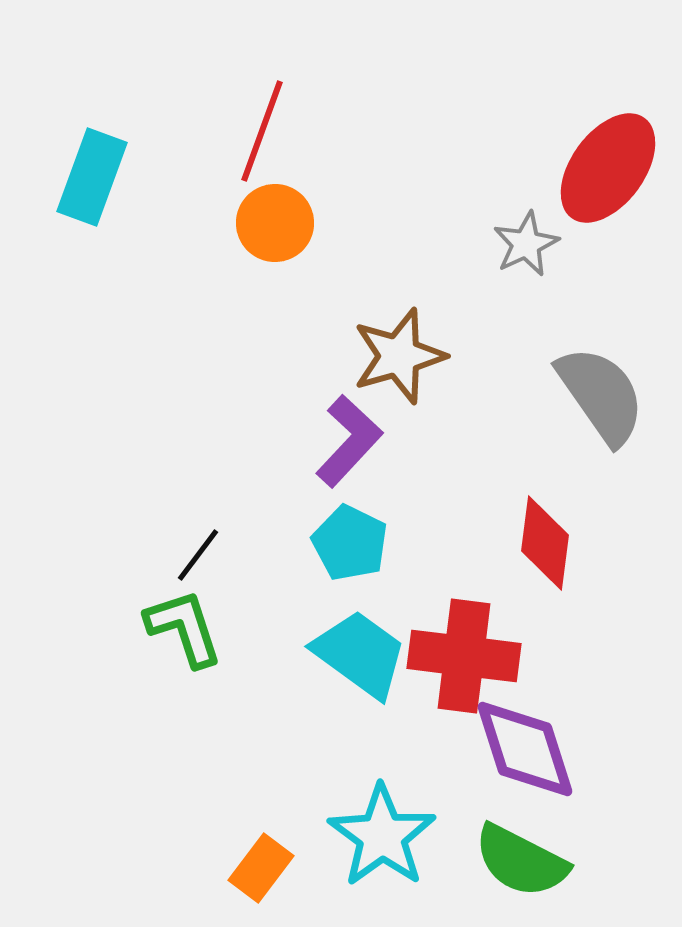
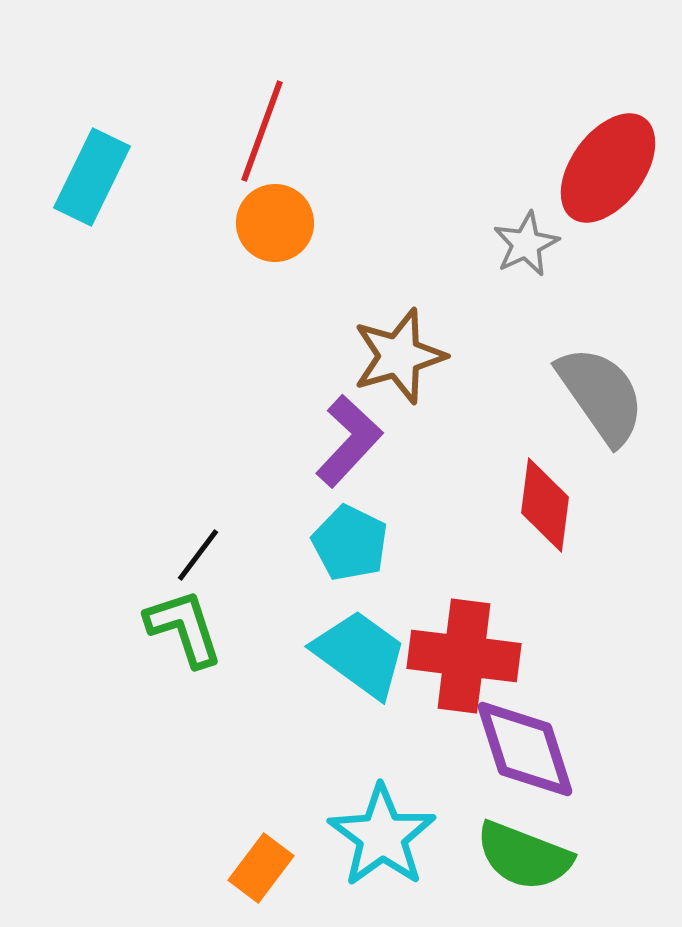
cyan rectangle: rotated 6 degrees clockwise
red diamond: moved 38 px up
green semicircle: moved 3 px right, 5 px up; rotated 6 degrees counterclockwise
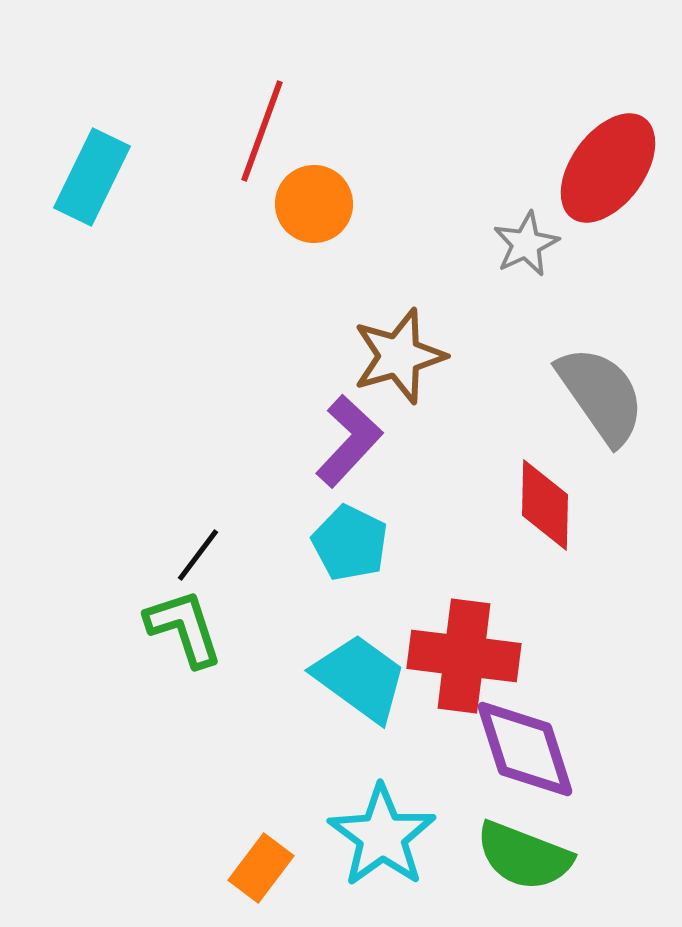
orange circle: moved 39 px right, 19 px up
red diamond: rotated 6 degrees counterclockwise
cyan trapezoid: moved 24 px down
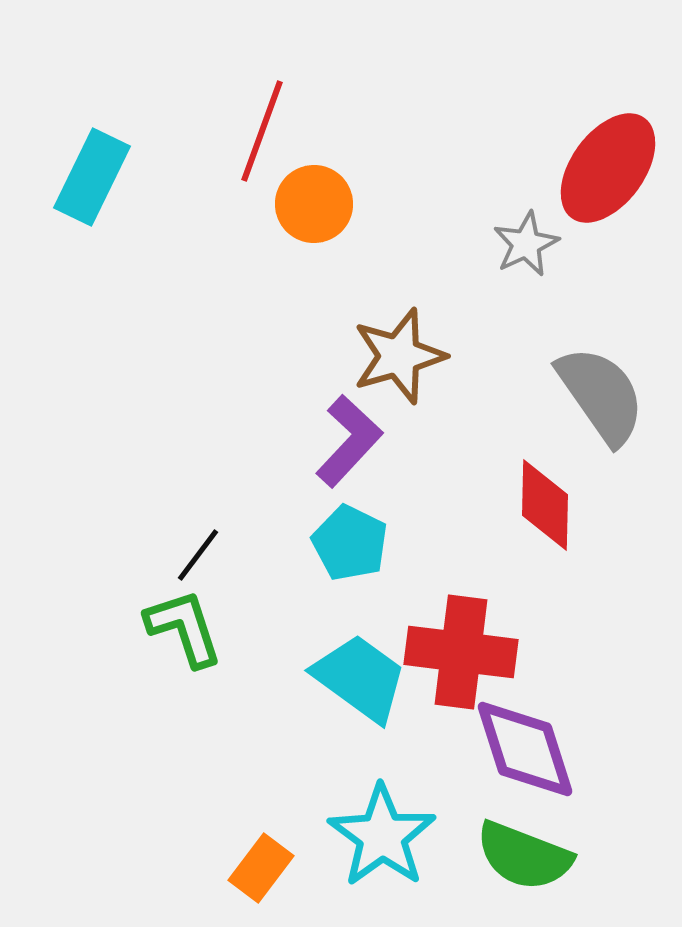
red cross: moved 3 px left, 4 px up
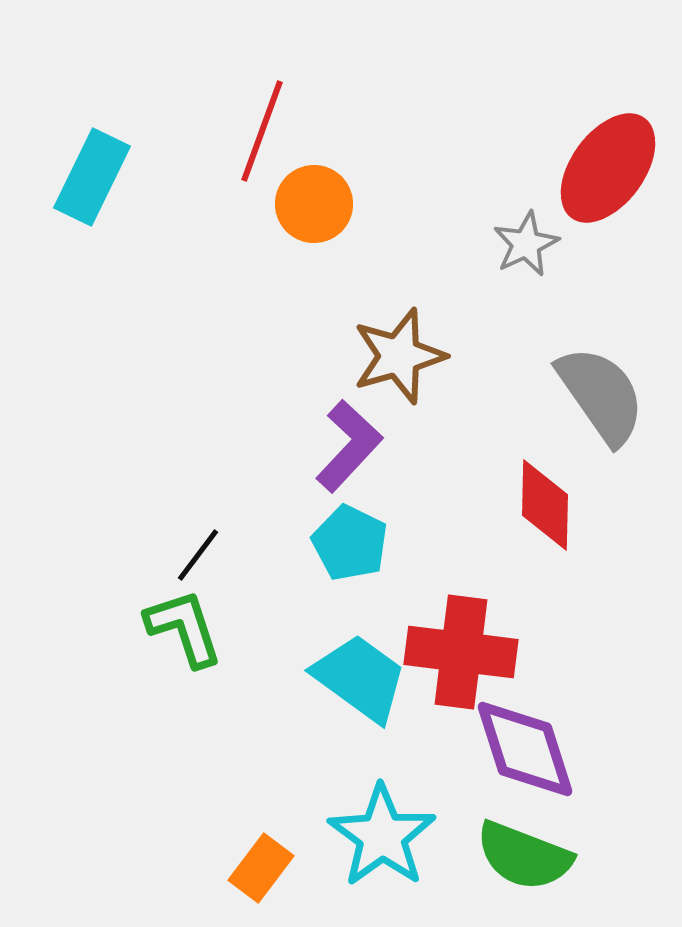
purple L-shape: moved 5 px down
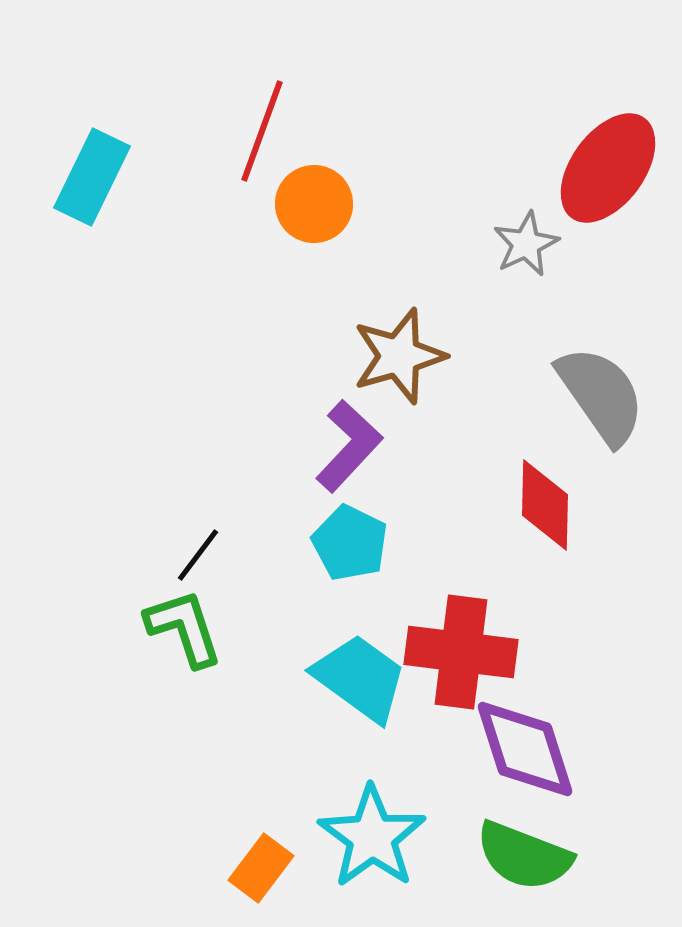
cyan star: moved 10 px left, 1 px down
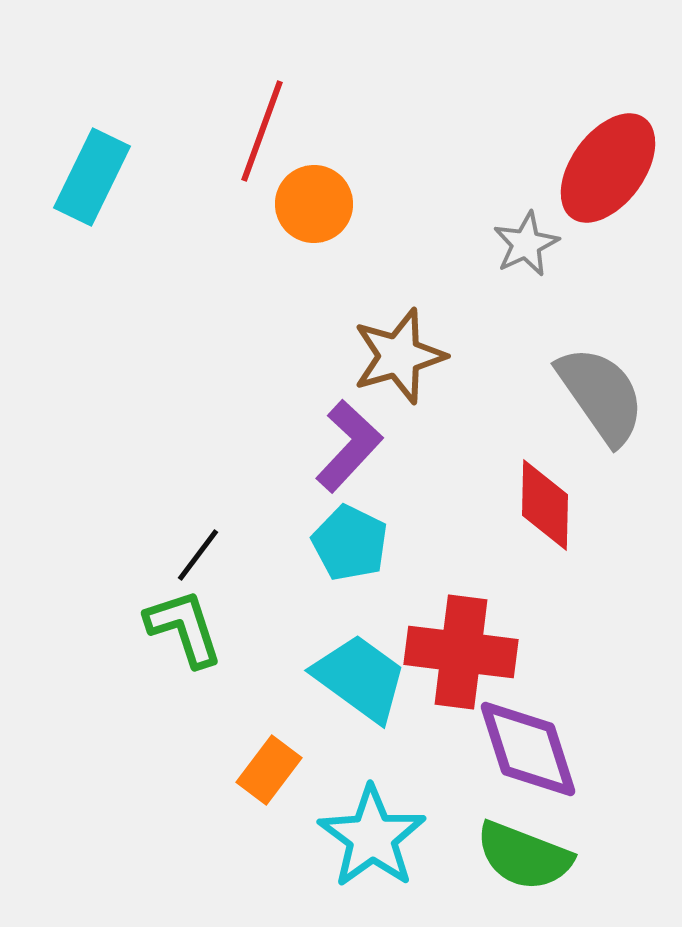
purple diamond: moved 3 px right
orange rectangle: moved 8 px right, 98 px up
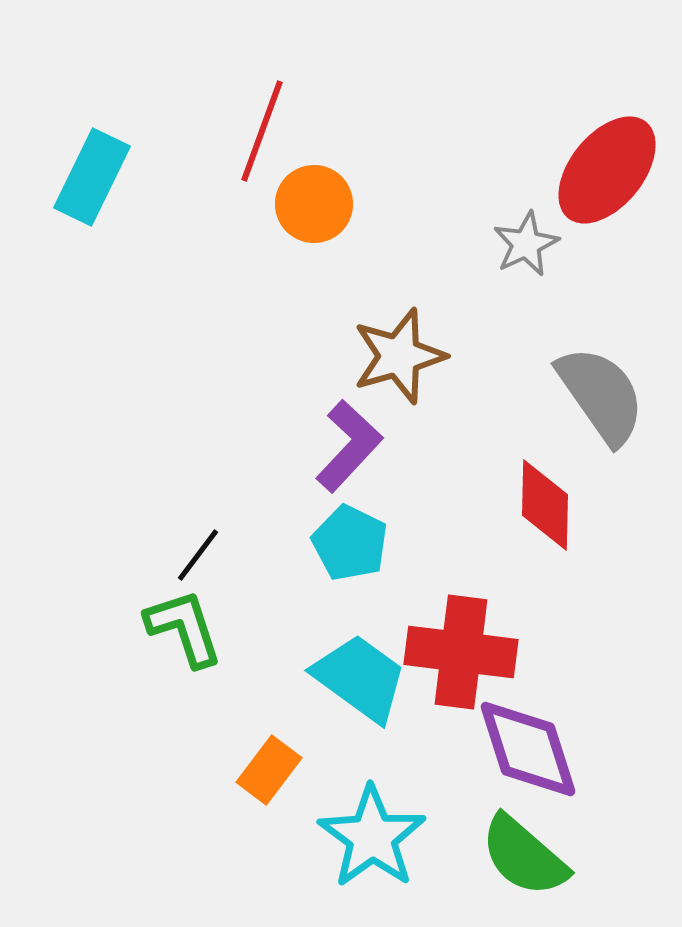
red ellipse: moved 1 px left, 2 px down; rotated 3 degrees clockwise
green semicircle: rotated 20 degrees clockwise
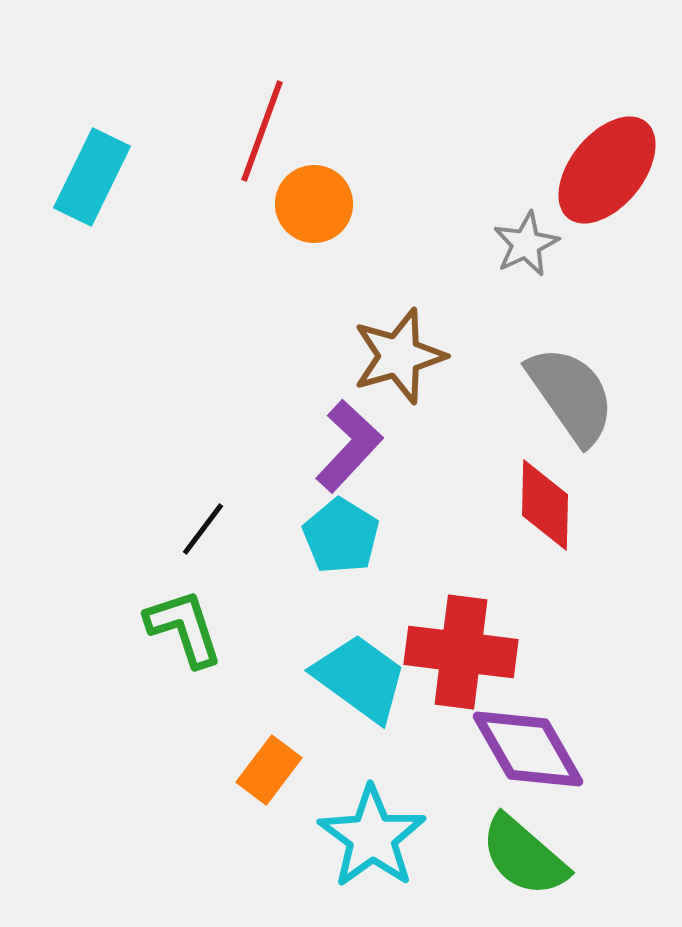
gray semicircle: moved 30 px left
cyan pentagon: moved 9 px left, 7 px up; rotated 6 degrees clockwise
black line: moved 5 px right, 26 px up
purple diamond: rotated 12 degrees counterclockwise
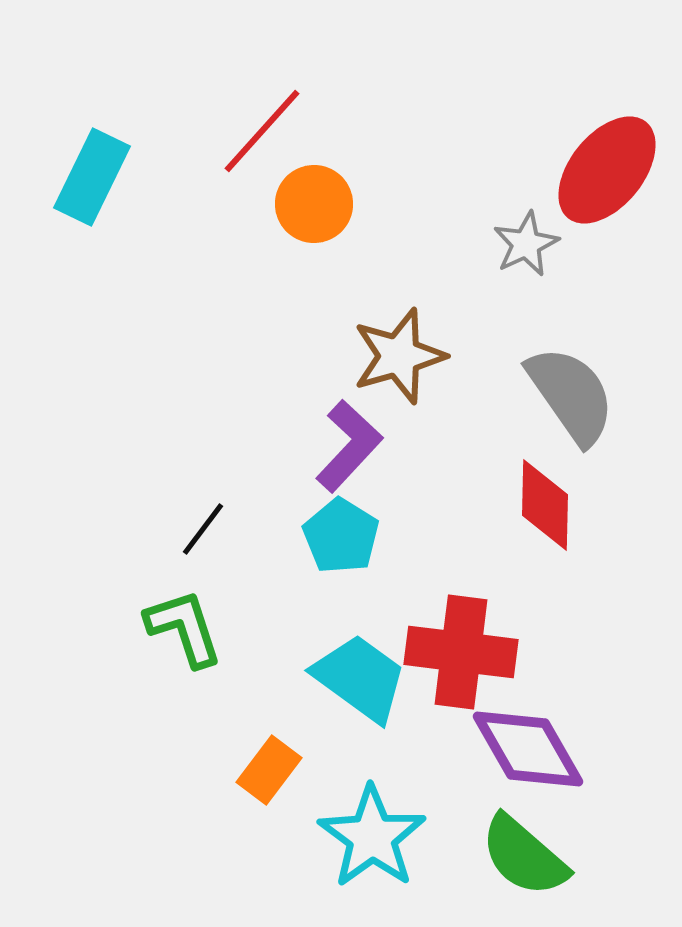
red line: rotated 22 degrees clockwise
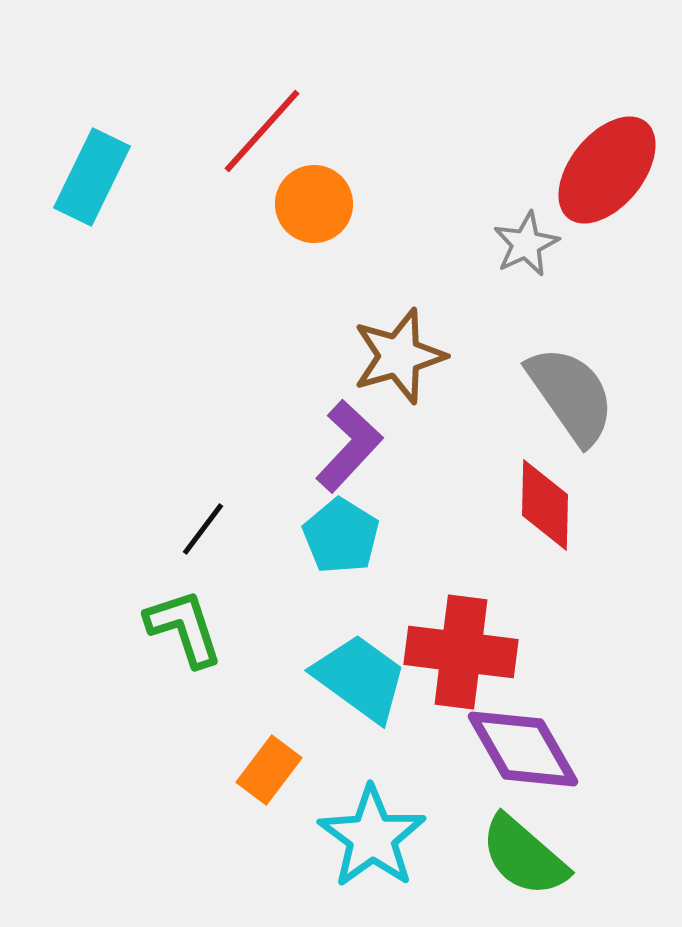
purple diamond: moved 5 px left
